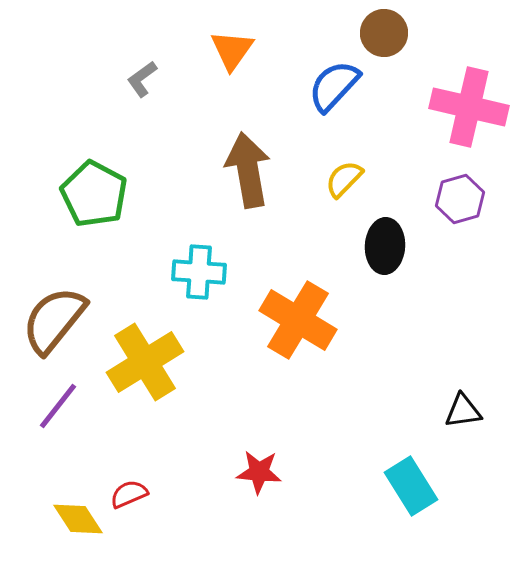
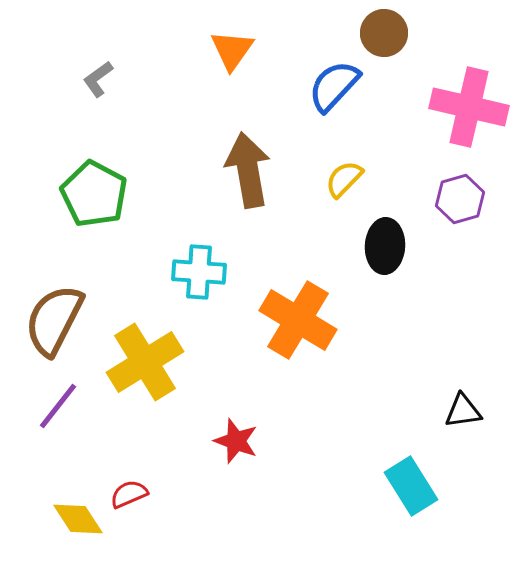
gray L-shape: moved 44 px left
brown semicircle: rotated 12 degrees counterclockwise
red star: moved 23 px left, 31 px up; rotated 15 degrees clockwise
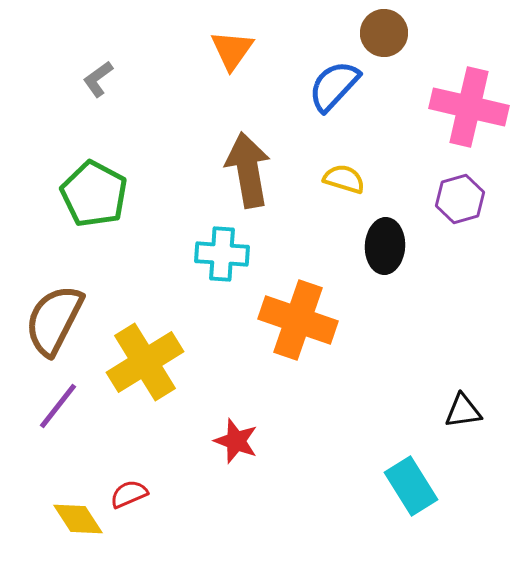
yellow semicircle: rotated 63 degrees clockwise
cyan cross: moved 23 px right, 18 px up
orange cross: rotated 12 degrees counterclockwise
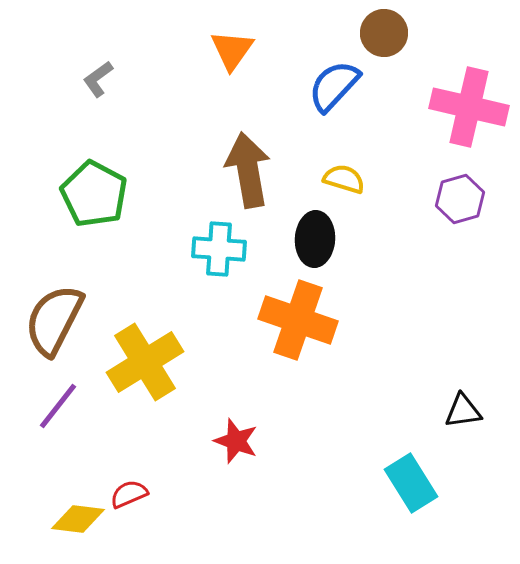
black ellipse: moved 70 px left, 7 px up
cyan cross: moved 3 px left, 5 px up
cyan rectangle: moved 3 px up
yellow diamond: rotated 50 degrees counterclockwise
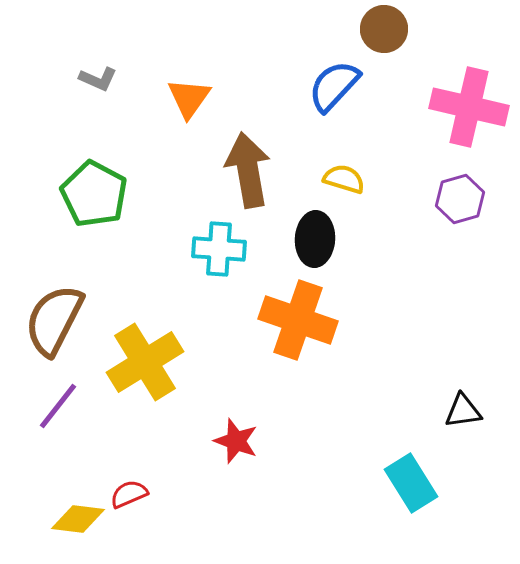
brown circle: moved 4 px up
orange triangle: moved 43 px left, 48 px down
gray L-shape: rotated 120 degrees counterclockwise
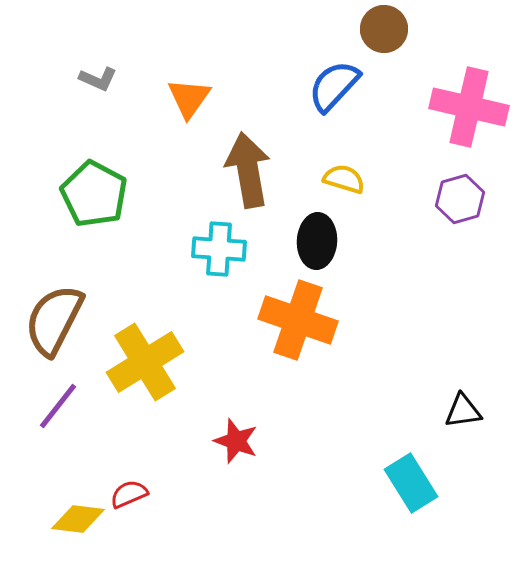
black ellipse: moved 2 px right, 2 px down
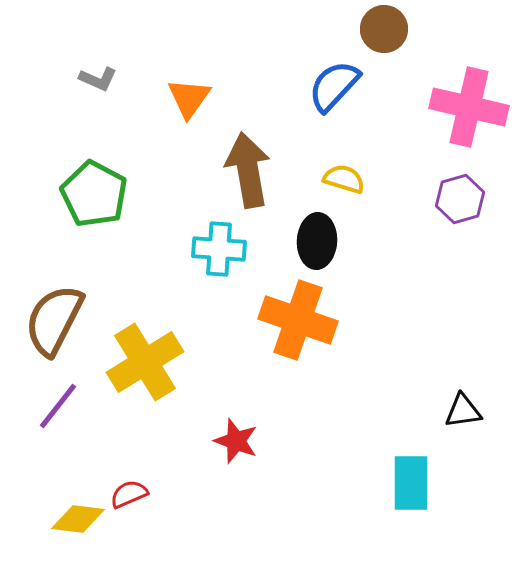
cyan rectangle: rotated 32 degrees clockwise
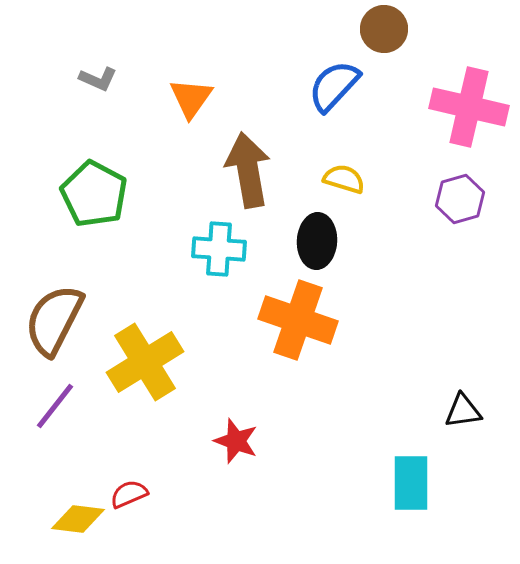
orange triangle: moved 2 px right
purple line: moved 3 px left
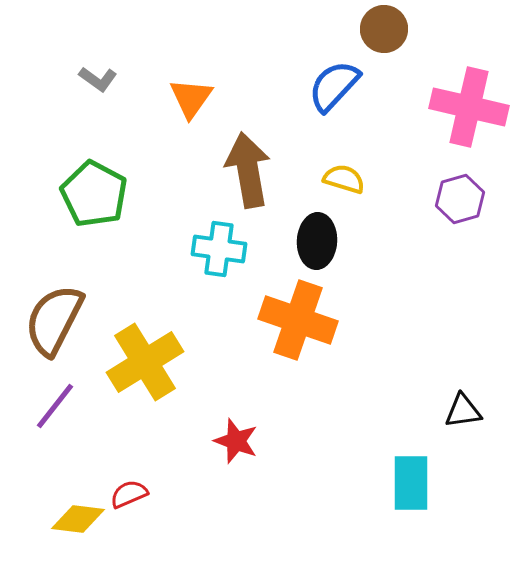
gray L-shape: rotated 12 degrees clockwise
cyan cross: rotated 4 degrees clockwise
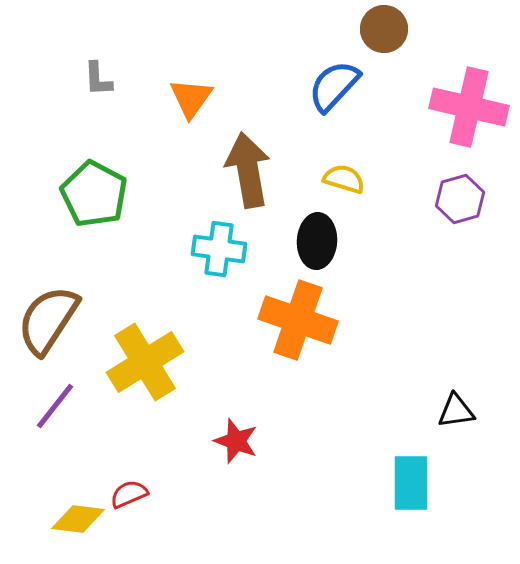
gray L-shape: rotated 51 degrees clockwise
brown semicircle: moved 6 px left; rotated 6 degrees clockwise
black triangle: moved 7 px left
